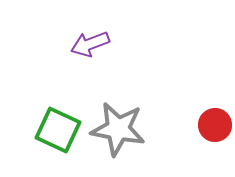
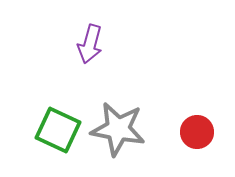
purple arrow: rotated 54 degrees counterclockwise
red circle: moved 18 px left, 7 px down
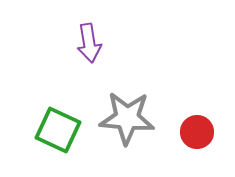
purple arrow: moved 1 px left, 1 px up; rotated 24 degrees counterclockwise
gray star: moved 9 px right, 11 px up; rotated 6 degrees counterclockwise
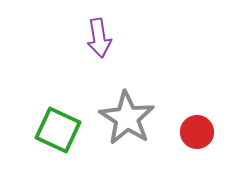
purple arrow: moved 10 px right, 5 px up
gray star: rotated 28 degrees clockwise
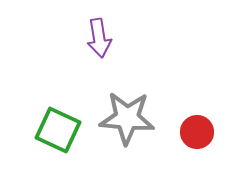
gray star: rotated 28 degrees counterclockwise
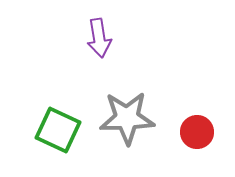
gray star: rotated 6 degrees counterclockwise
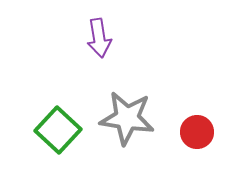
gray star: rotated 10 degrees clockwise
green square: rotated 18 degrees clockwise
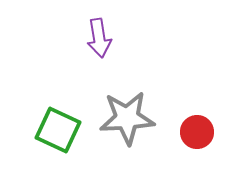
gray star: rotated 12 degrees counterclockwise
green square: rotated 18 degrees counterclockwise
